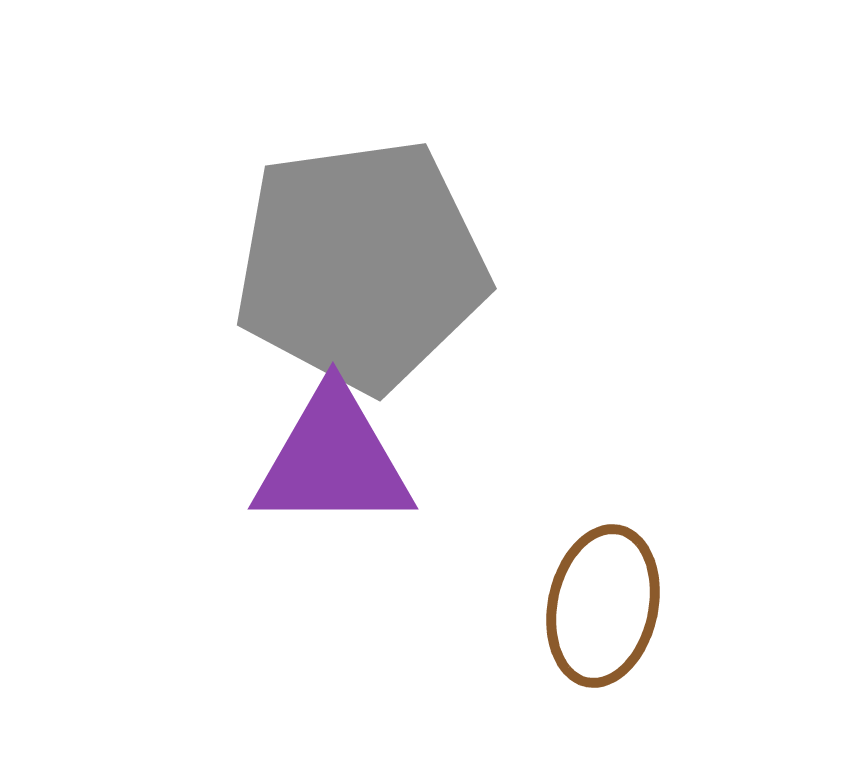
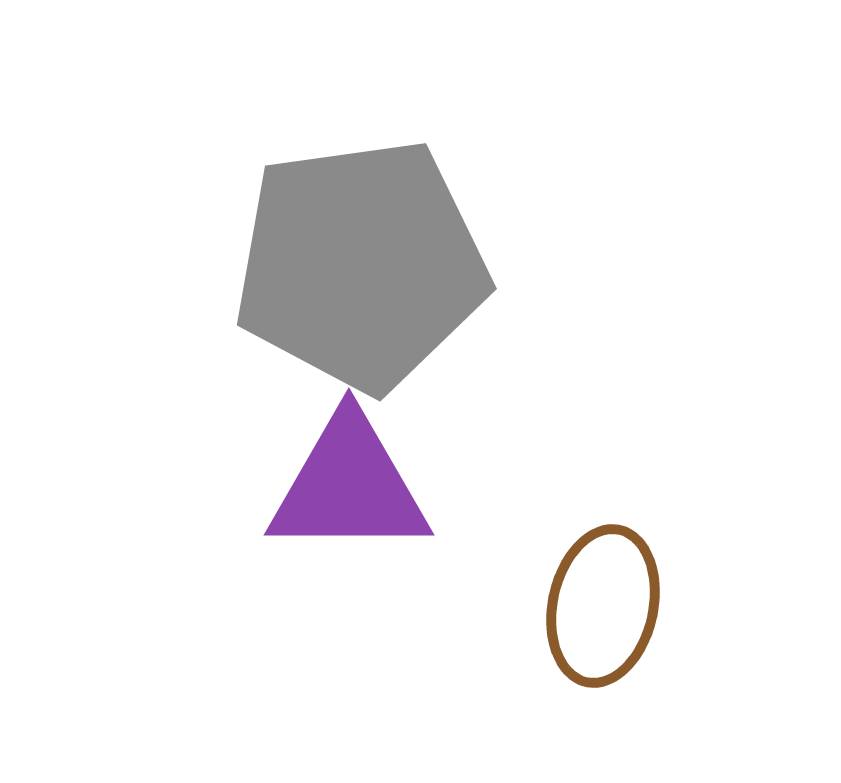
purple triangle: moved 16 px right, 26 px down
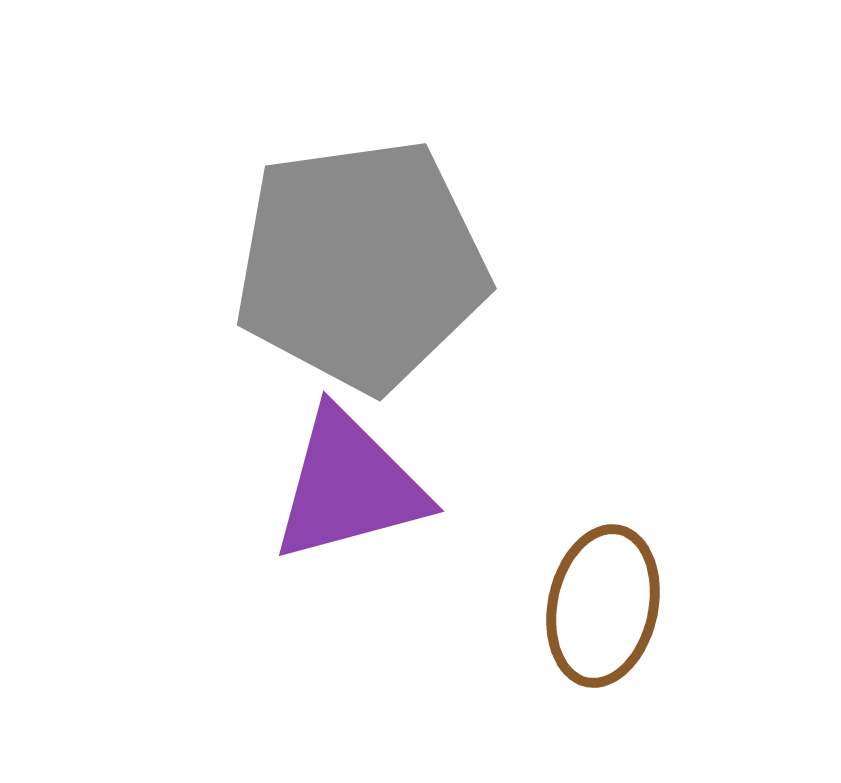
purple triangle: rotated 15 degrees counterclockwise
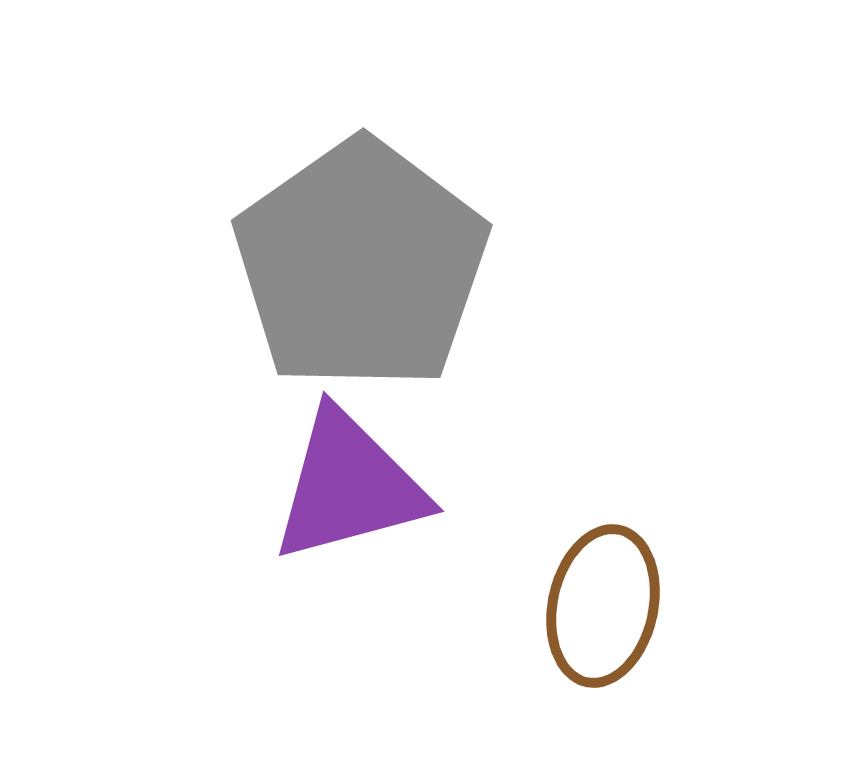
gray pentagon: rotated 27 degrees counterclockwise
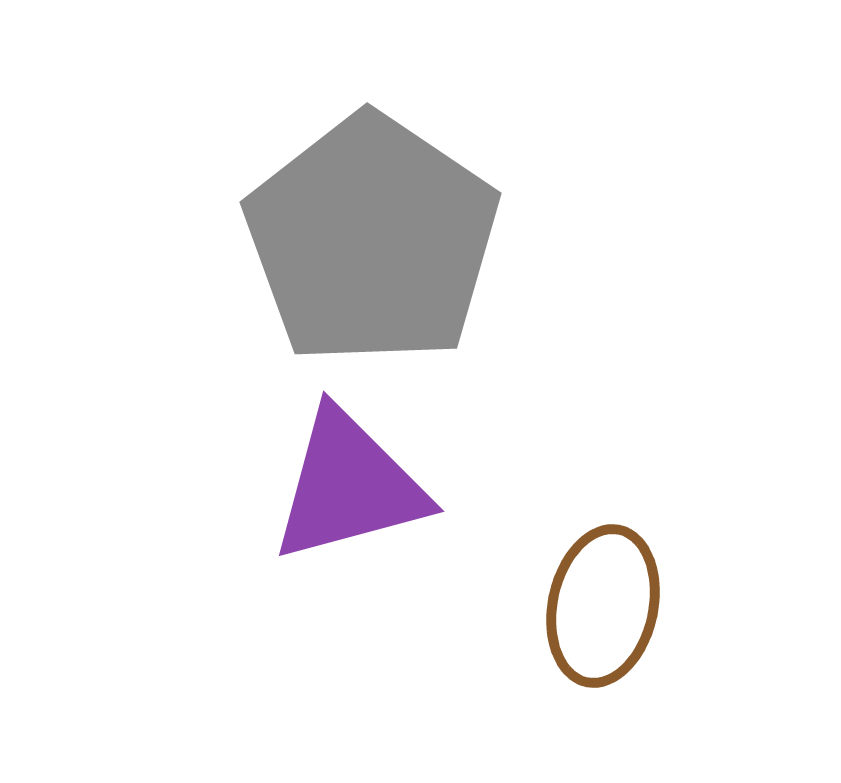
gray pentagon: moved 11 px right, 25 px up; rotated 3 degrees counterclockwise
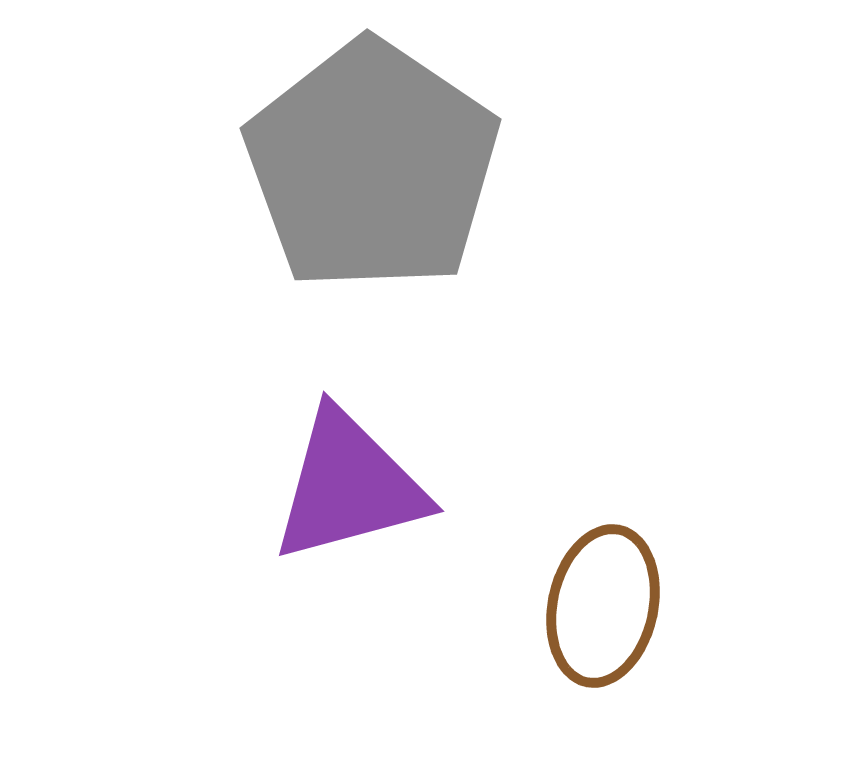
gray pentagon: moved 74 px up
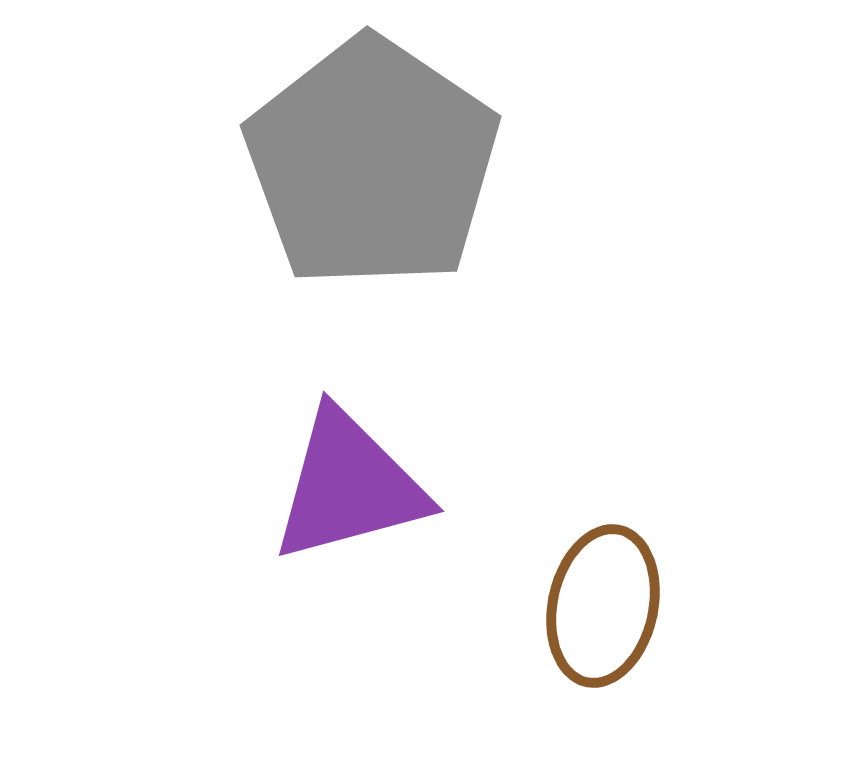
gray pentagon: moved 3 px up
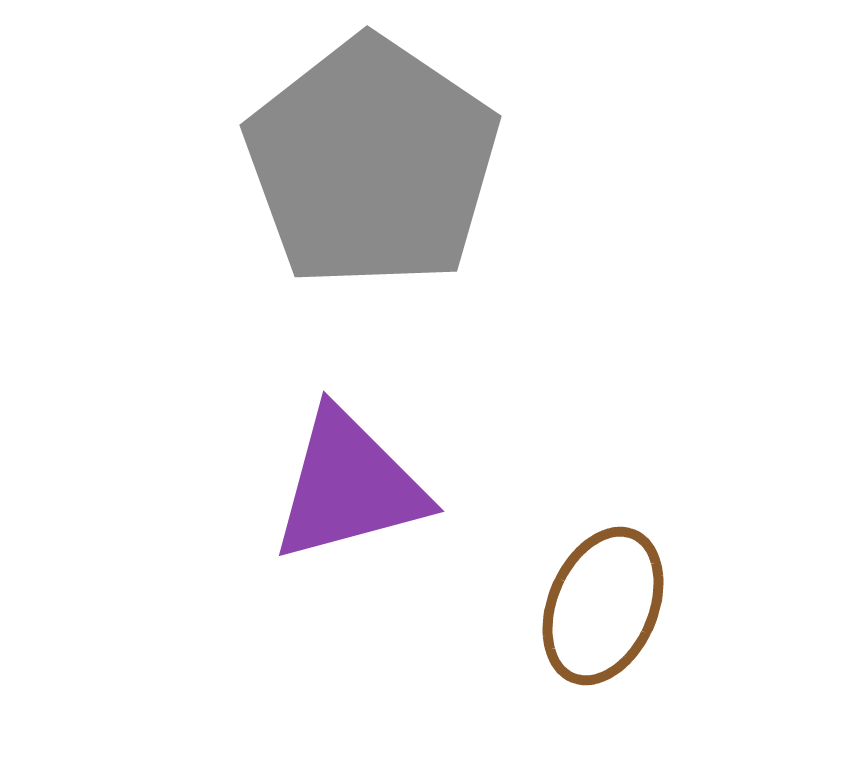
brown ellipse: rotated 11 degrees clockwise
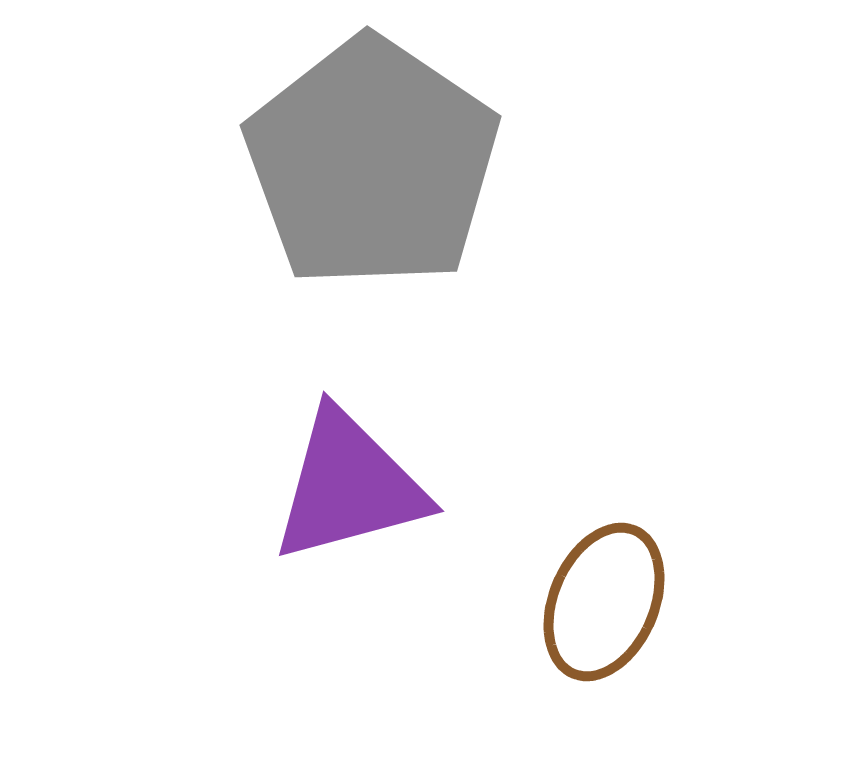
brown ellipse: moved 1 px right, 4 px up
